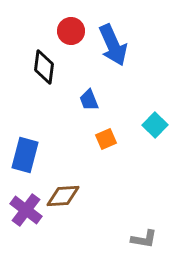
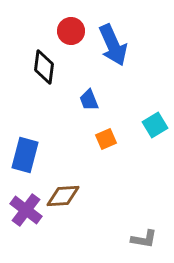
cyan square: rotated 15 degrees clockwise
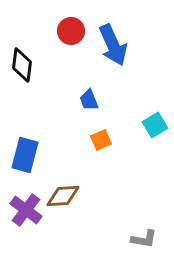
black diamond: moved 22 px left, 2 px up
orange square: moved 5 px left, 1 px down
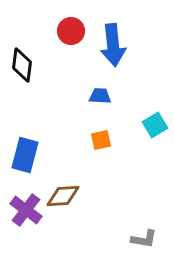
blue arrow: rotated 18 degrees clockwise
blue trapezoid: moved 11 px right, 4 px up; rotated 115 degrees clockwise
orange square: rotated 10 degrees clockwise
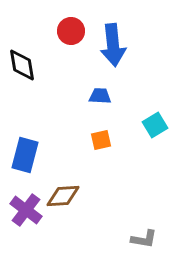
black diamond: rotated 16 degrees counterclockwise
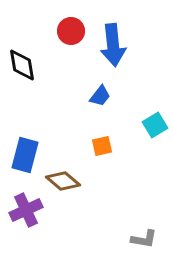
blue trapezoid: rotated 125 degrees clockwise
orange square: moved 1 px right, 6 px down
brown diamond: moved 15 px up; rotated 44 degrees clockwise
purple cross: rotated 28 degrees clockwise
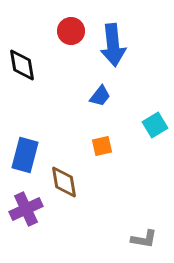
brown diamond: moved 1 px right, 1 px down; rotated 40 degrees clockwise
purple cross: moved 1 px up
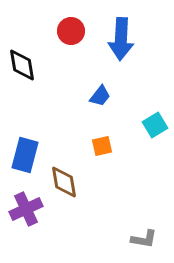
blue arrow: moved 8 px right, 6 px up; rotated 9 degrees clockwise
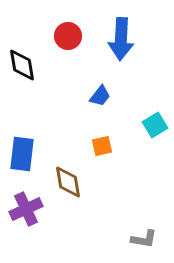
red circle: moved 3 px left, 5 px down
blue rectangle: moved 3 px left, 1 px up; rotated 8 degrees counterclockwise
brown diamond: moved 4 px right
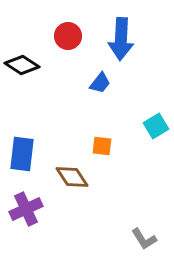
black diamond: rotated 48 degrees counterclockwise
blue trapezoid: moved 13 px up
cyan square: moved 1 px right, 1 px down
orange square: rotated 20 degrees clockwise
brown diamond: moved 4 px right, 5 px up; rotated 24 degrees counterclockwise
gray L-shape: rotated 48 degrees clockwise
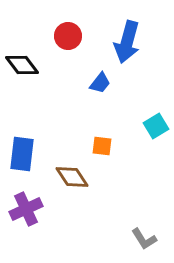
blue arrow: moved 6 px right, 3 px down; rotated 12 degrees clockwise
black diamond: rotated 20 degrees clockwise
